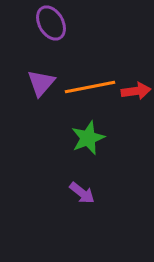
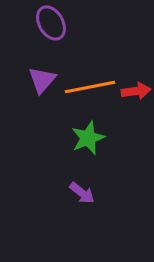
purple triangle: moved 1 px right, 3 px up
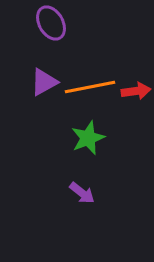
purple triangle: moved 2 px right, 2 px down; rotated 20 degrees clockwise
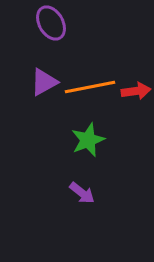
green star: moved 2 px down
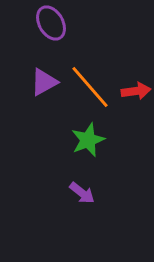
orange line: rotated 60 degrees clockwise
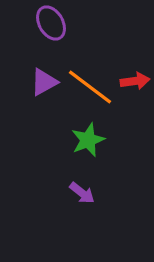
orange line: rotated 12 degrees counterclockwise
red arrow: moved 1 px left, 10 px up
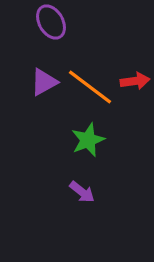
purple ellipse: moved 1 px up
purple arrow: moved 1 px up
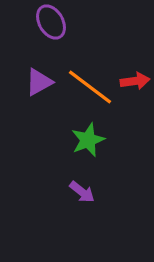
purple triangle: moved 5 px left
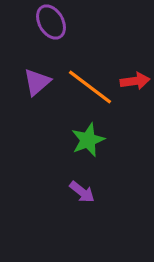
purple triangle: moved 2 px left; rotated 12 degrees counterclockwise
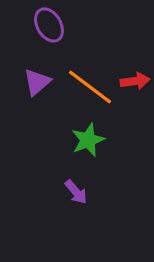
purple ellipse: moved 2 px left, 3 px down
purple arrow: moved 6 px left; rotated 12 degrees clockwise
